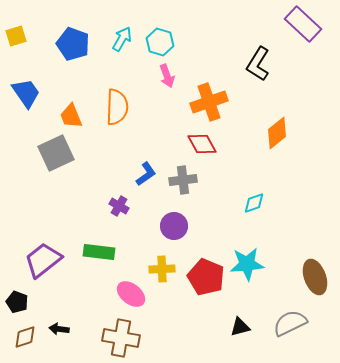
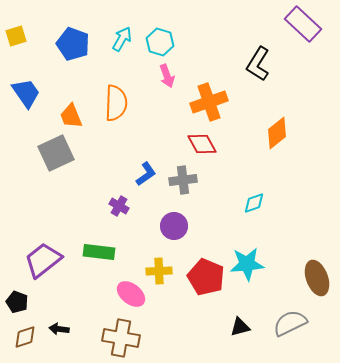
orange semicircle: moved 1 px left, 4 px up
yellow cross: moved 3 px left, 2 px down
brown ellipse: moved 2 px right, 1 px down
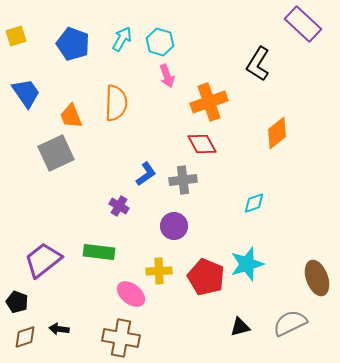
cyan star: rotated 12 degrees counterclockwise
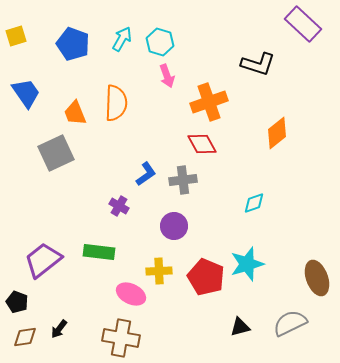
black L-shape: rotated 104 degrees counterclockwise
orange trapezoid: moved 4 px right, 3 px up
pink ellipse: rotated 12 degrees counterclockwise
black arrow: rotated 60 degrees counterclockwise
brown diamond: rotated 10 degrees clockwise
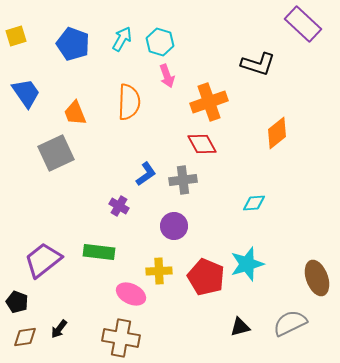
orange semicircle: moved 13 px right, 1 px up
cyan diamond: rotated 15 degrees clockwise
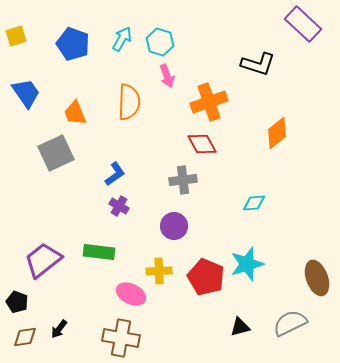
blue L-shape: moved 31 px left
